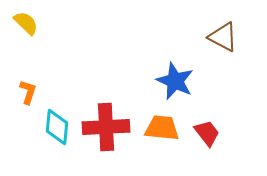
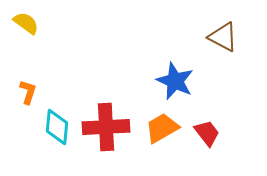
yellow semicircle: rotated 8 degrees counterclockwise
orange trapezoid: rotated 36 degrees counterclockwise
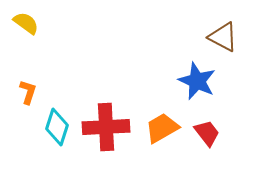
blue star: moved 22 px right
cyan diamond: rotated 12 degrees clockwise
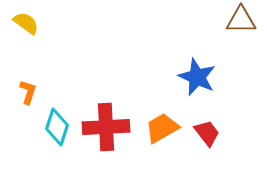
brown triangle: moved 18 px right, 17 px up; rotated 28 degrees counterclockwise
blue star: moved 4 px up
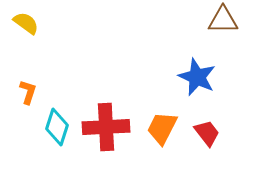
brown triangle: moved 18 px left
orange trapezoid: rotated 33 degrees counterclockwise
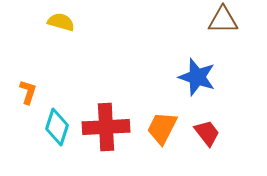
yellow semicircle: moved 35 px right, 1 px up; rotated 20 degrees counterclockwise
blue star: rotated 6 degrees counterclockwise
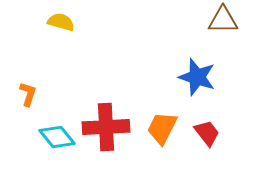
orange L-shape: moved 2 px down
cyan diamond: moved 10 px down; rotated 57 degrees counterclockwise
